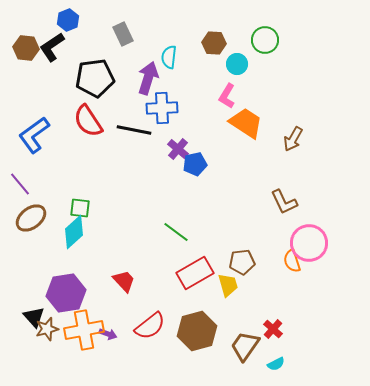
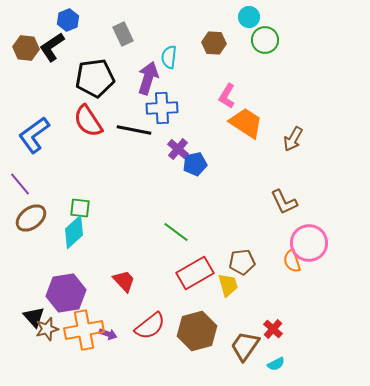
cyan circle at (237, 64): moved 12 px right, 47 px up
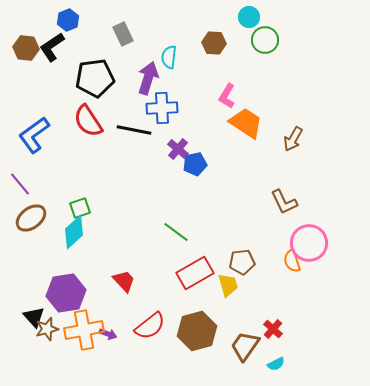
green square at (80, 208): rotated 25 degrees counterclockwise
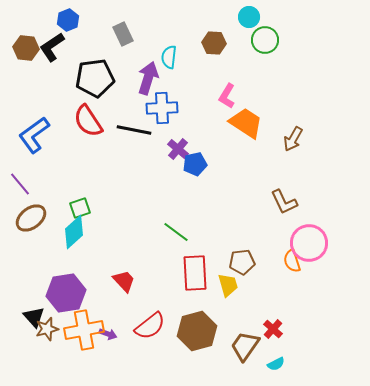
red rectangle at (195, 273): rotated 63 degrees counterclockwise
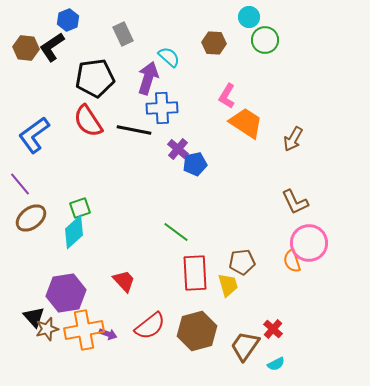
cyan semicircle at (169, 57): rotated 125 degrees clockwise
brown L-shape at (284, 202): moved 11 px right
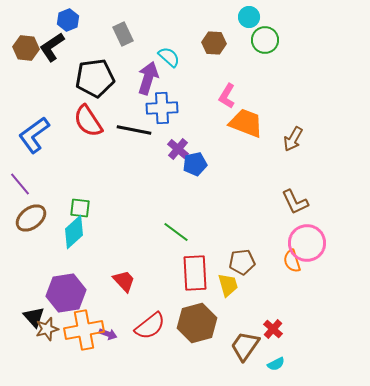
orange trapezoid at (246, 123): rotated 12 degrees counterclockwise
green square at (80, 208): rotated 25 degrees clockwise
pink circle at (309, 243): moved 2 px left
brown hexagon at (197, 331): moved 8 px up
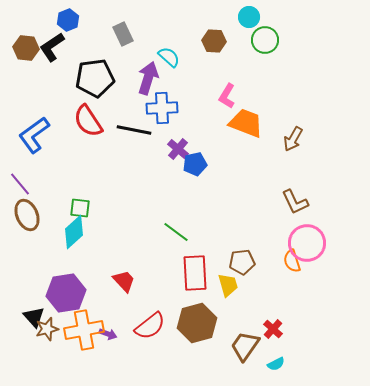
brown hexagon at (214, 43): moved 2 px up
brown ellipse at (31, 218): moved 4 px left, 3 px up; rotated 76 degrees counterclockwise
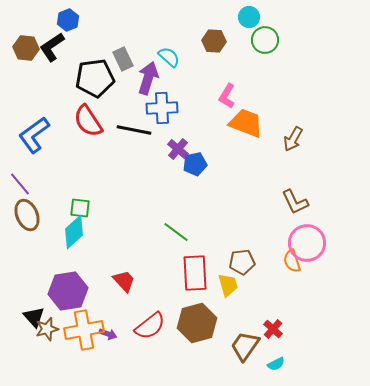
gray rectangle at (123, 34): moved 25 px down
purple hexagon at (66, 293): moved 2 px right, 2 px up
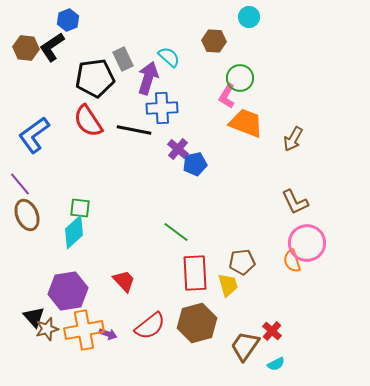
green circle at (265, 40): moved 25 px left, 38 px down
red cross at (273, 329): moved 1 px left, 2 px down
